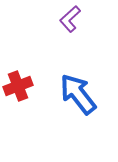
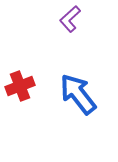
red cross: moved 2 px right
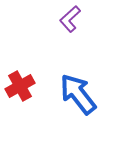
red cross: rotated 8 degrees counterclockwise
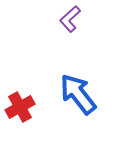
red cross: moved 21 px down
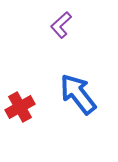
purple L-shape: moved 9 px left, 6 px down
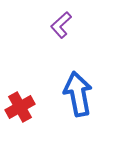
blue arrow: rotated 27 degrees clockwise
